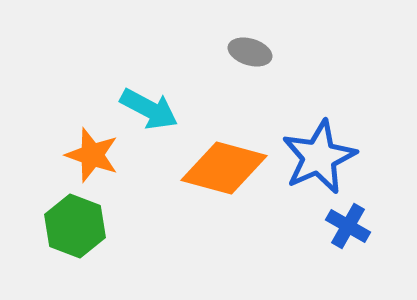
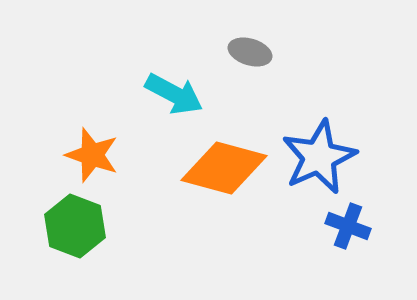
cyan arrow: moved 25 px right, 15 px up
blue cross: rotated 9 degrees counterclockwise
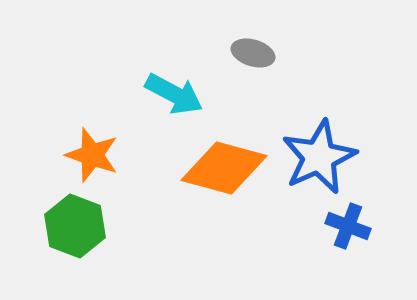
gray ellipse: moved 3 px right, 1 px down
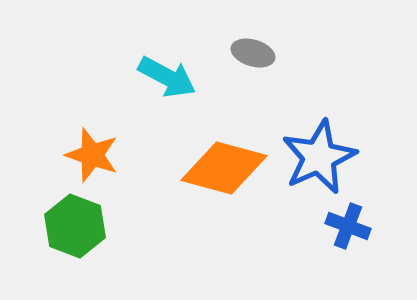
cyan arrow: moved 7 px left, 17 px up
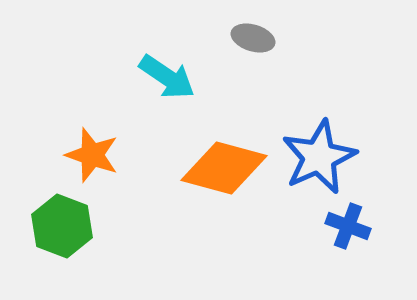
gray ellipse: moved 15 px up
cyan arrow: rotated 6 degrees clockwise
green hexagon: moved 13 px left
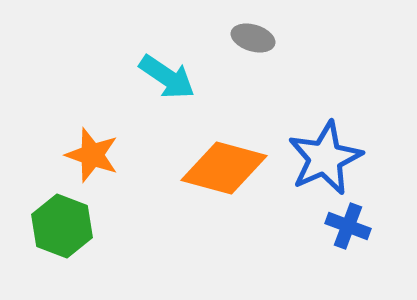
blue star: moved 6 px right, 1 px down
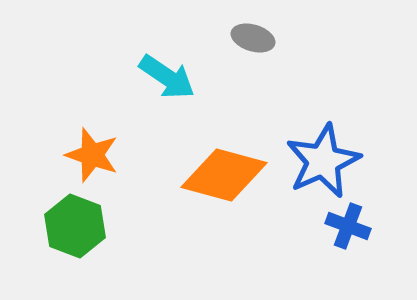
blue star: moved 2 px left, 3 px down
orange diamond: moved 7 px down
green hexagon: moved 13 px right
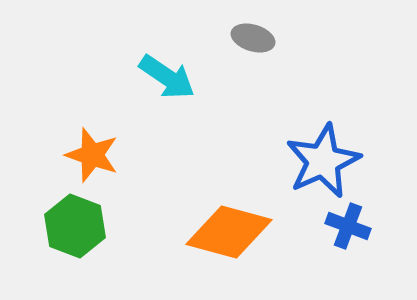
orange diamond: moved 5 px right, 57 px down
